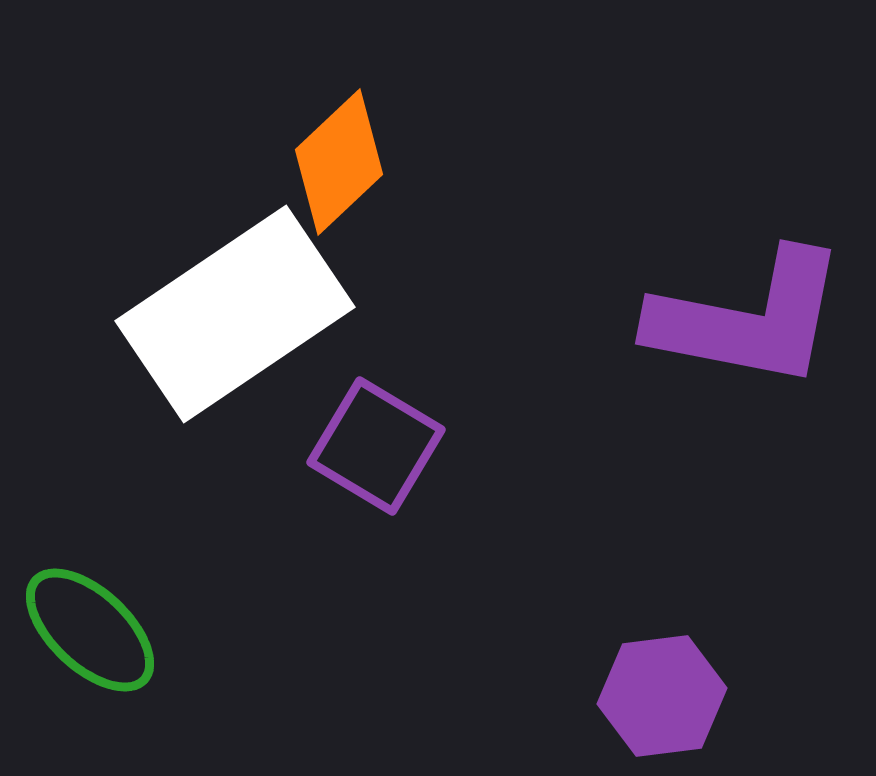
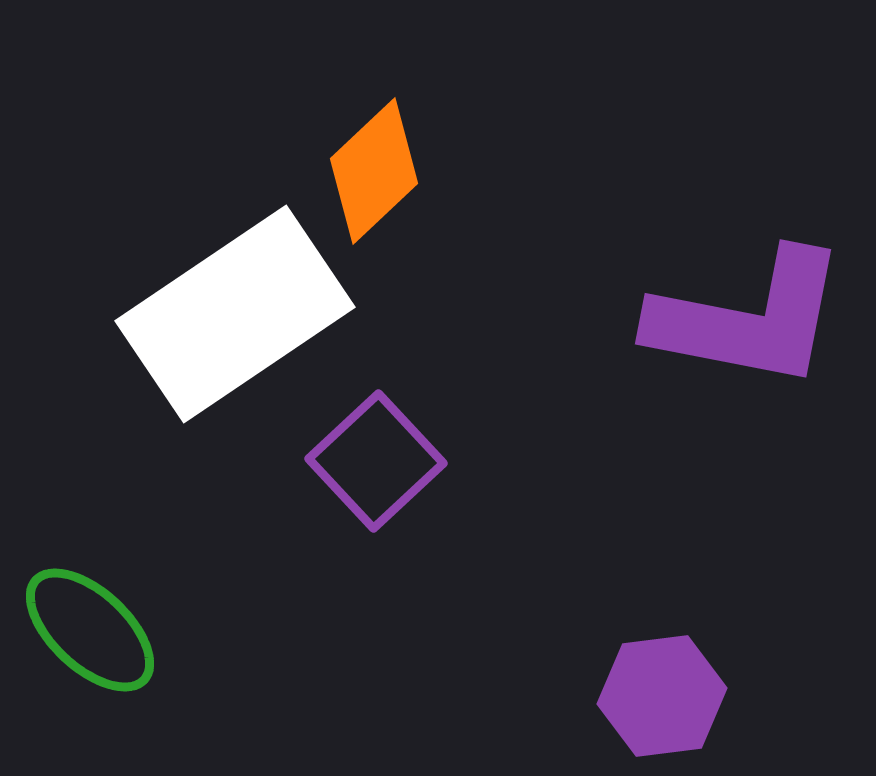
orange diamond: moved 35 px right, 9 px down
purple square: moved 15 px down; rotated 16 degrees clockwise
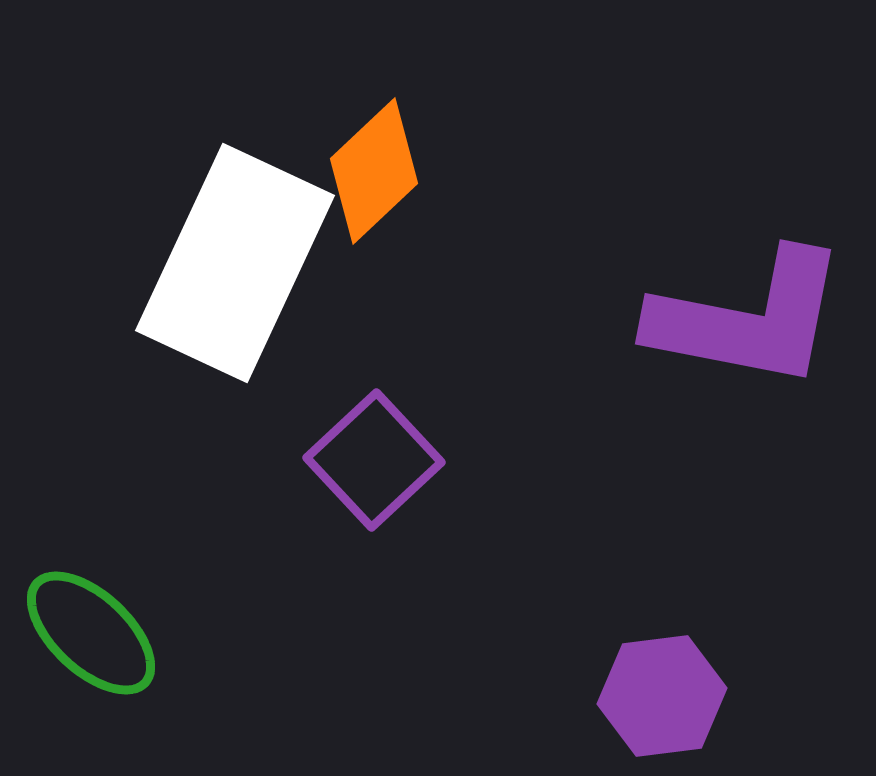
white rectangle: moved 51 px up; rotated 31 degrees counterclockwise
purple square: moved 2 px left, 1 px up
green ellipse: moved 1 px right, 3 px down
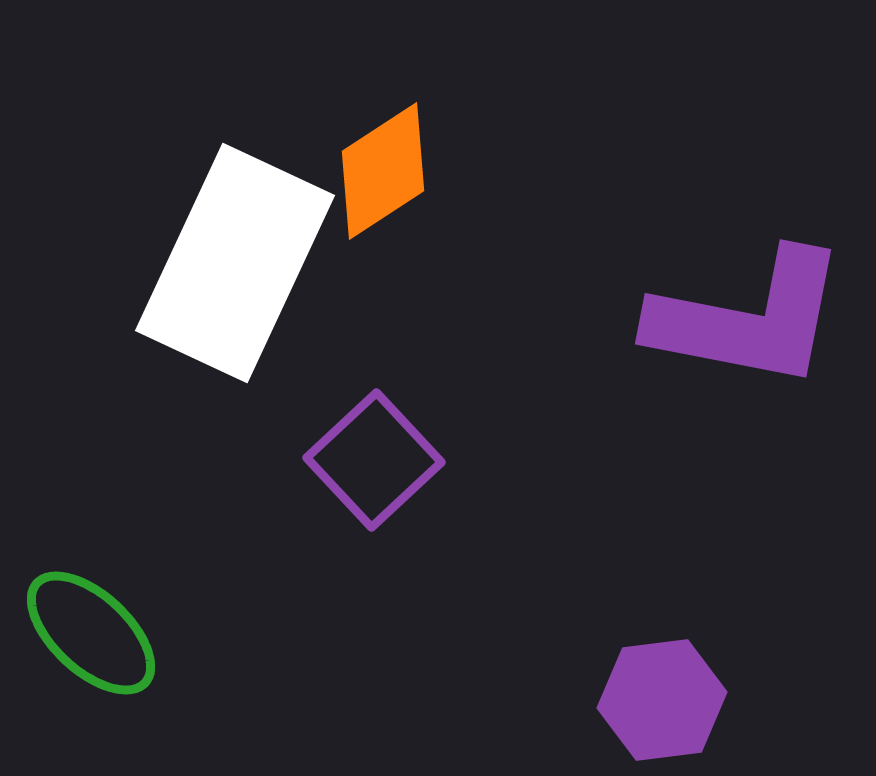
orange diamond: moved 9 px right; rotated 10 degrees clockwise
purple hexagon: moved 4 px down
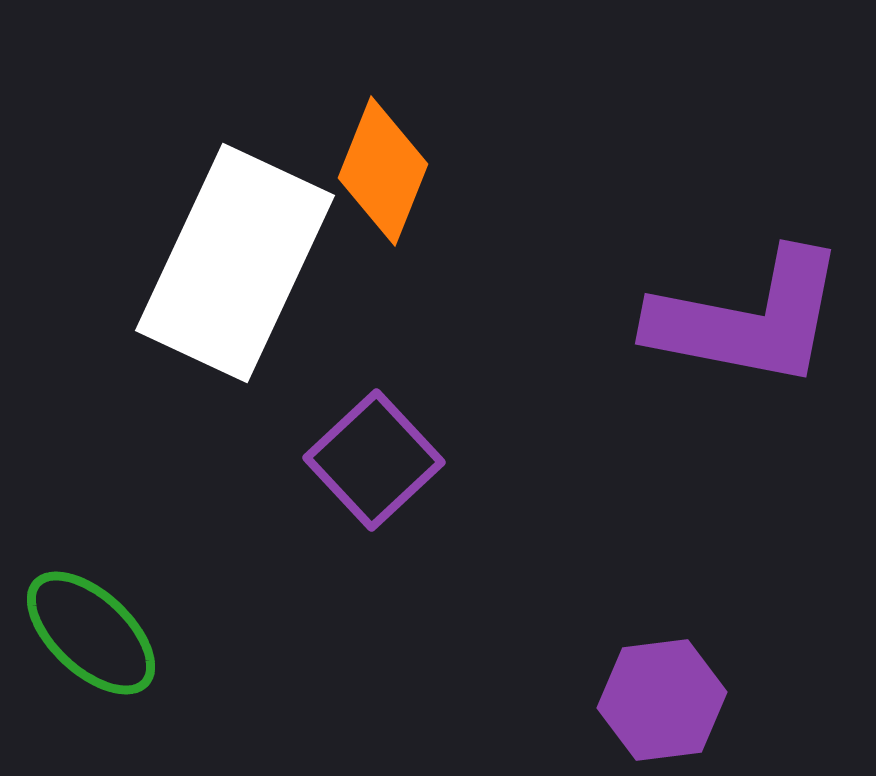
orange diamond: rotated 35 degrees counterclockwise
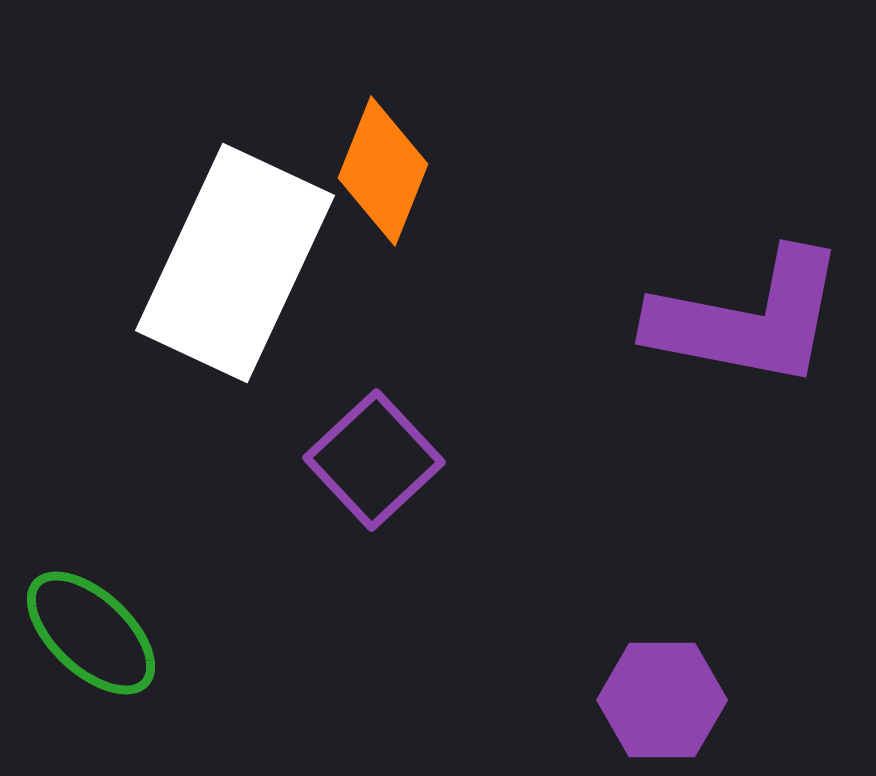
purple hexagon: rotated 7 degrees clockwise
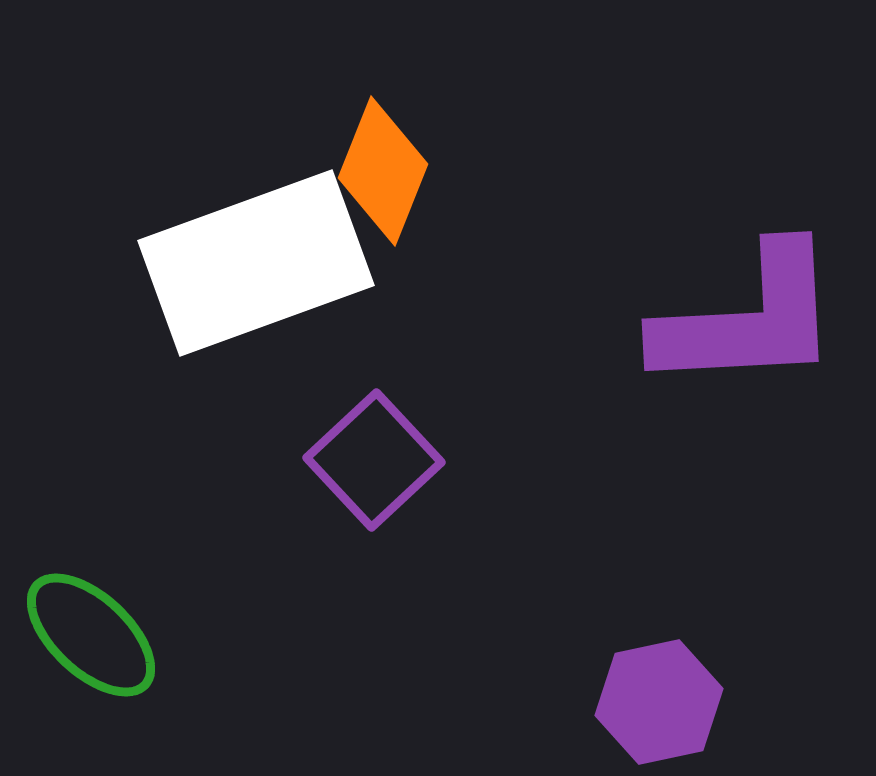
white rectangle: moved 21 px right; rotated 45 degrees clockwise
purple L-shape: rotated 14 degrees counterclockwise
green ellipse: moved 2 px down
purple hexagon: moved 3 px left, 2 px down; rotated 12 degrees counterclockwise
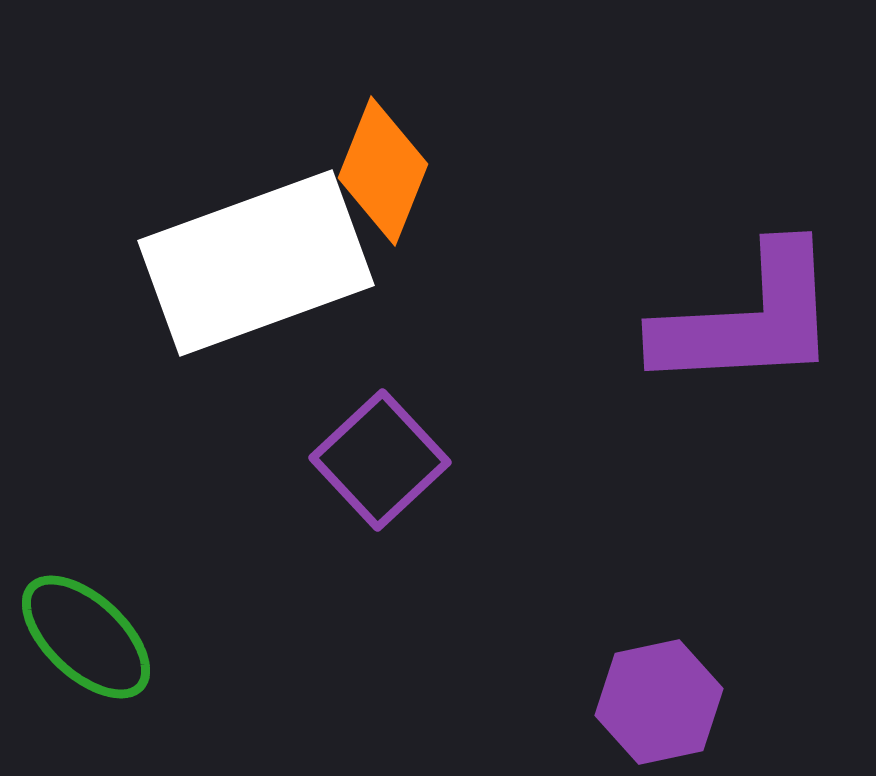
purple square: moved 6 px right
green ellipse: moved 5 px left, 2 px down
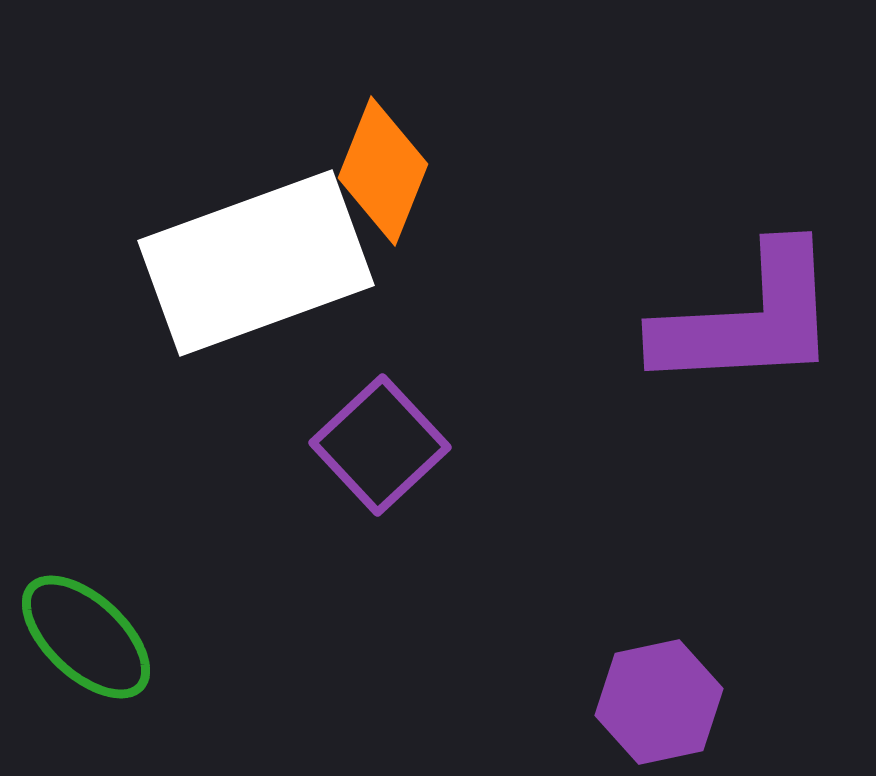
purple square: moved 15 px up
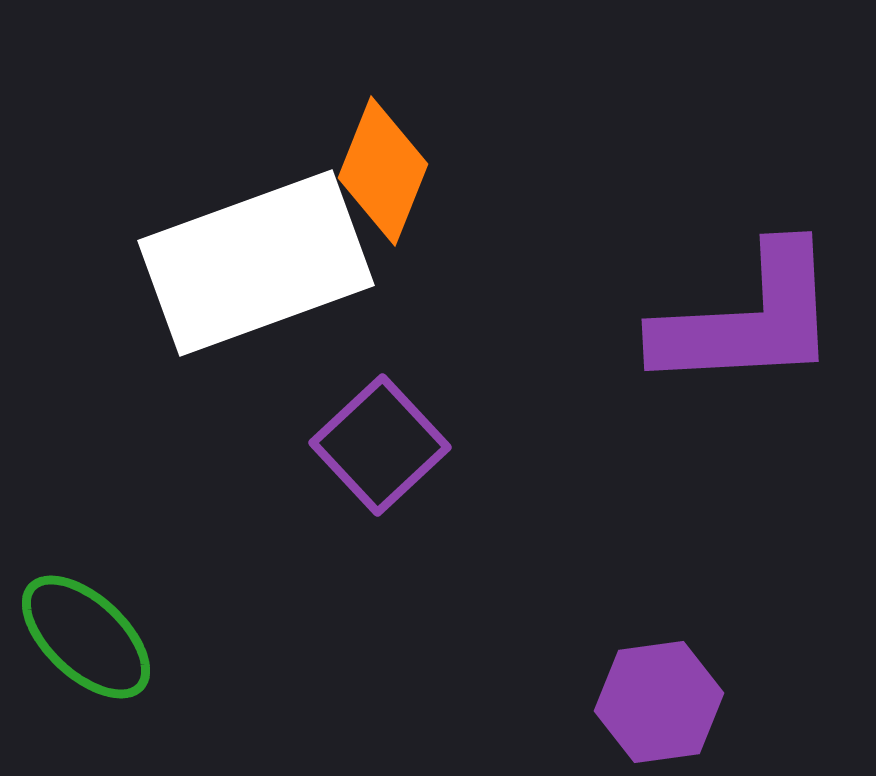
purple hexagon: rotated 4 degrees clockwise
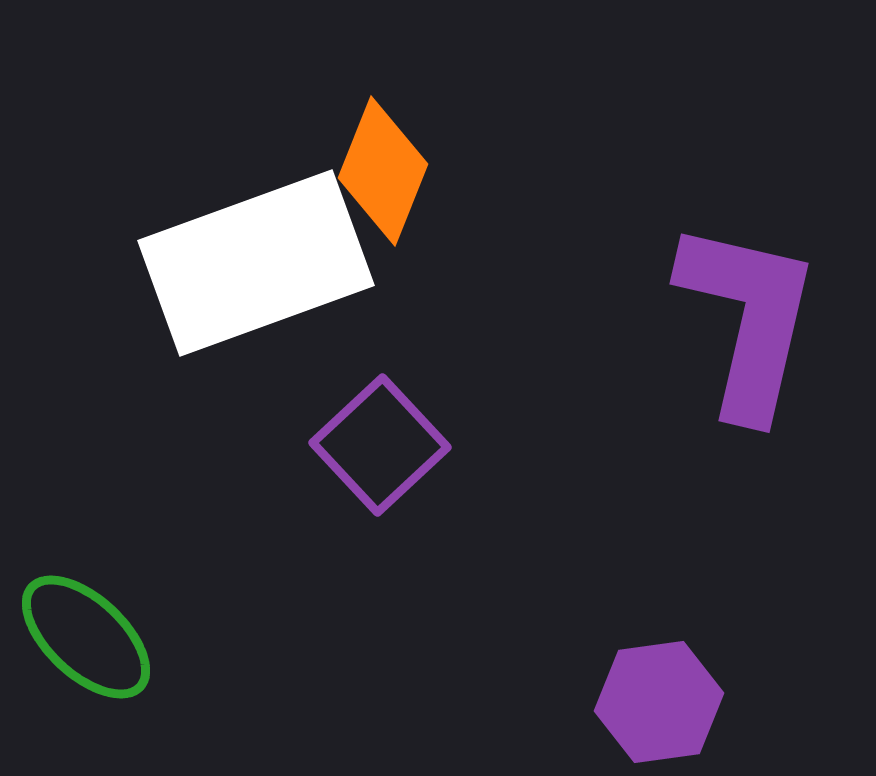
purple L-shape: rotated 74 degrees counterclockwise
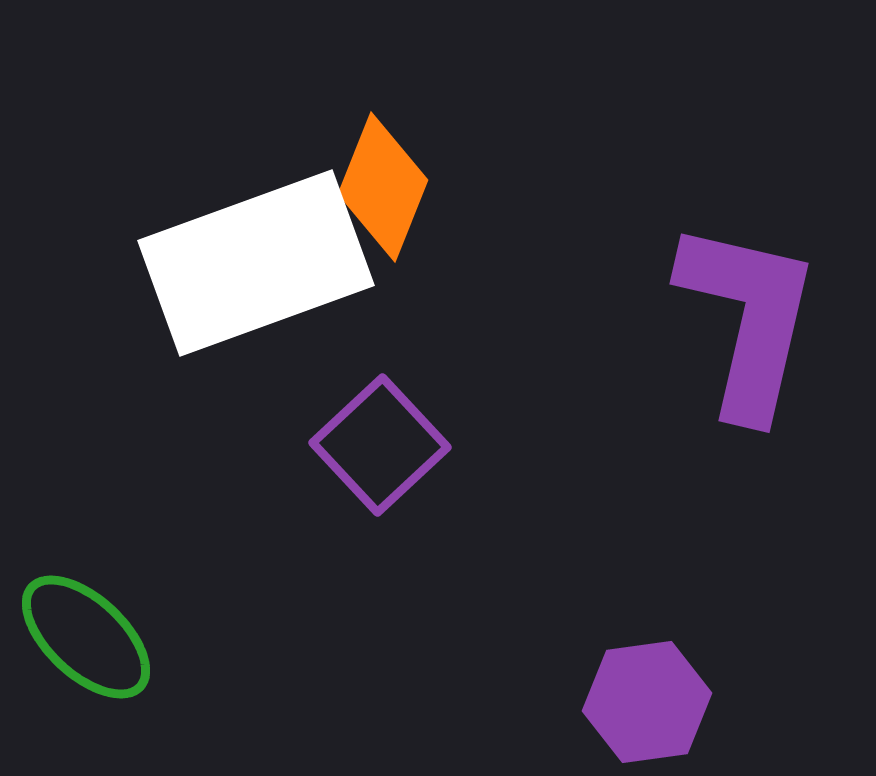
orange diamond: moved 16 px down
purple hexagon: moved 12 px left
